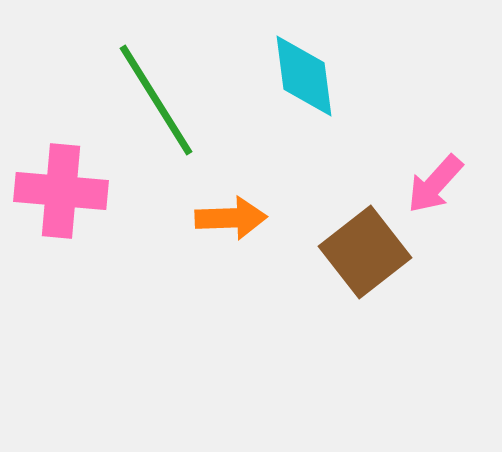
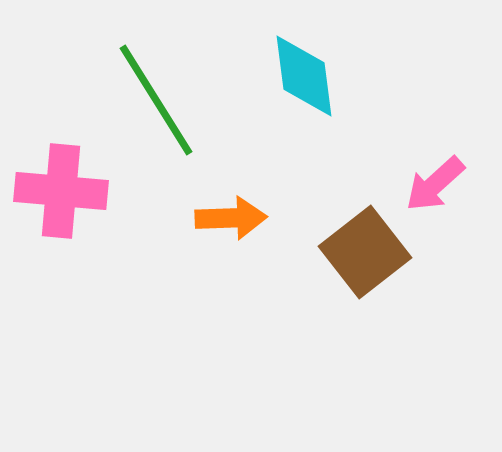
pink arrow: rotated 6 degrees clockwise
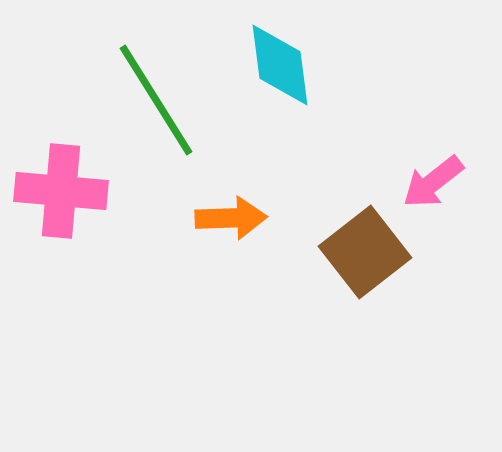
cyan diamond: moved 24 px left, 11 px up
pink arrow: moved 2 px left, 2 px up; rotated 4 degrees clockwise
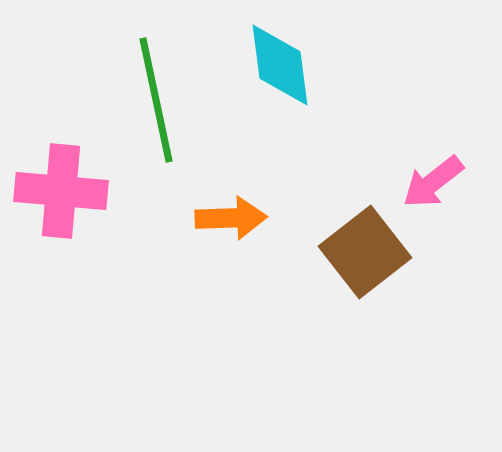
green line: rotated 20 degrees clockwise
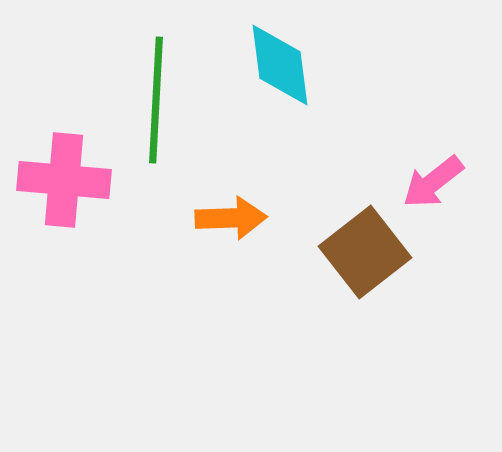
green line: rotated 15 degrees clockwise
pink cross: moved 3 px right, 11 px up
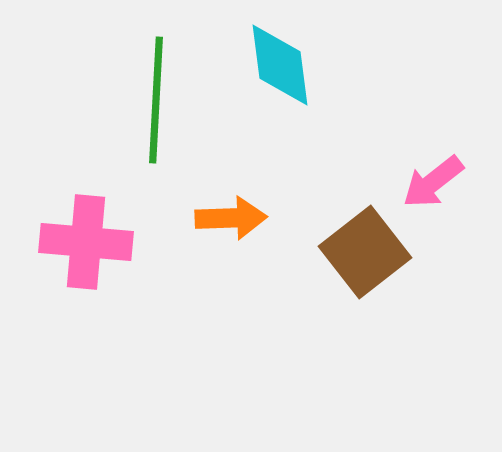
pink cross: moved 22 px right, 62 px down
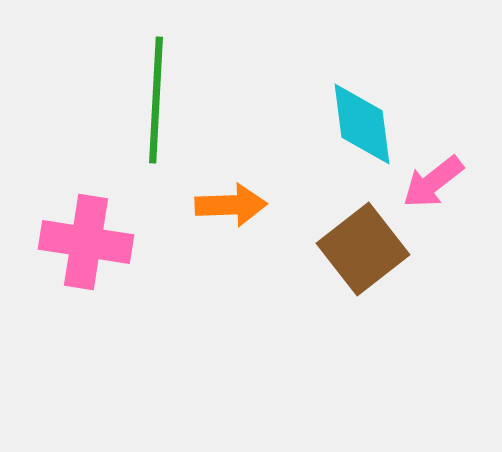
cyan diamond: moved 82 px right, 59 px down
orange arrow: moved 13 px up
pink cross: rotated 4 degrees clockwise
brown square: moved 2 px left, 3 px up
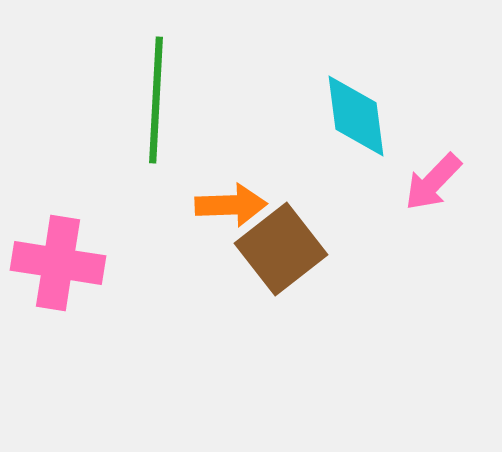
cyan diamond: moved 6 px left, 8 px up
pink arrow: rotated 8 degrees counterclockwise
pink cross: moved 28 px left, 21 px down
brown square: moved 82 px left
